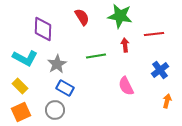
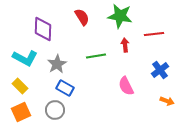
orange arrow: rotated 96 degrees clockwise
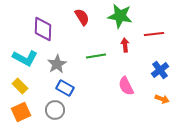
orange arrow: moved 5 px left, 2 px up
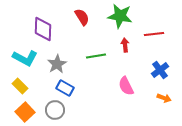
orange arrow: moved 2 px right, 1 px up
orange square: moved 4 px right; rotated 18 degrees counterclockwise
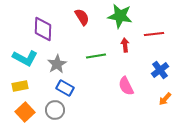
yellow rectangle: rotated 56 degrees counterclockwise
orange arrow: moved 1 px right, 1 px down; rotated 112 degrees clockwise
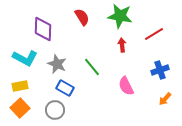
red line: rotated 24 degrees counterclockwise
red arrow: moved 3 px left
green line: moved 4 px left, 11 px down; rotated 60 degrees clockwise
gray star: rotated 18 degrees counterclockwise
blue cross: rotated 18 degrees clockwise
orange square: moved 5 px left, 4 px up
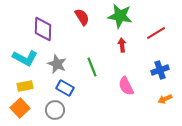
red line: moved 2 px right, 1 px up
green line: rotated 18 degrees clockwise
yellow rectangle: moved 5 px right
orange arrow: rotated 24 degrees clockwise
